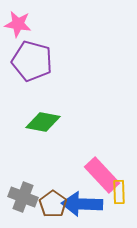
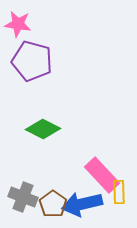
green diamond: moved 7 px down; rotated 16 degrees clockwise
blue arrow: rotated 15 degrees counterclockwise
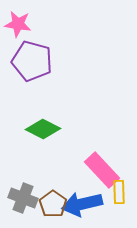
pink rectangle: moved 5 px up
gray cross: moved 1 px down
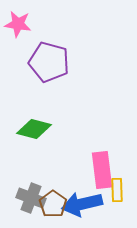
purple pentagon: moved 17 px right, 1 px down
green diamond: moved 9 px left; rotated 12 degrees counterclockwise
pink rectangle: rotated 36 degrees clockwise
yellow rectangle: moved 2 px left, 2 px up
gray cross: moved 8 px right
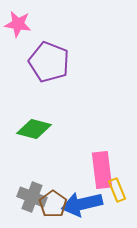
purple pentagon: rotated 6 degrees clockwise
yellow rectangle: rotated 20 degrees counterclockwise
gray cross: moved 1 px right, 1 px up
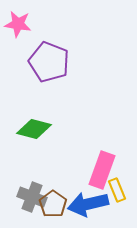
pink rectangle: rotated 27 degrees clockwise
blue arrow: moved 6 px right
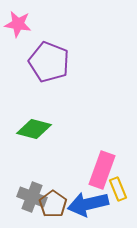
yellow rectangle: moved 1 px right, 1 px up
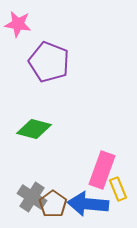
gray cross: rotated 12 degrees clockwise
blue arrow: rotated 18 degrees clockwise
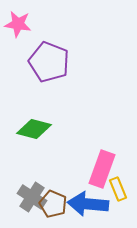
pink rectangle: moved 1 px up
brown pentagon: rotated 12 degrees counterclockwise
